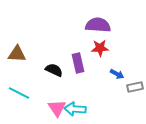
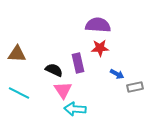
pink triangle: moved 6 px right, 18 px up
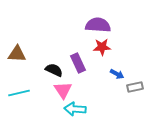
red star: moved 2 px right, 1 px up
purple rectangle: rotated 12 degrees counterclockwise
cyan line: rotated 40 degrees counterclockwise
